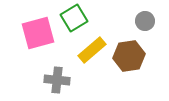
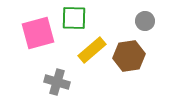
green square: rotated 32 degrees clockwise
gray cross: moved 2 px down; rotated 10 degrees clockwise
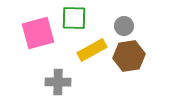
gray circle: moved 21 px left, 5 px down
yellow rectangle: rotated 12 degrees clockwise
gray cross: moved 1 px right; rotated 15 degrees counterclockwise
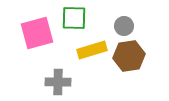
pink square: moved 1 px left
yellow rectangle: rotated 12 degrees clockwise
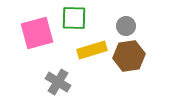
gray circle: moved 2 px right
gray cross: rotated 30 degrees clockwise
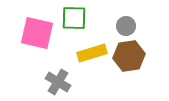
pink square: rotated 28 degrees clockwise
yellow rectangle: moved 3 px down
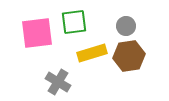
green square: moved 4 px down; rotated 8 degrees counterclockwise
pink square: rotated 20 degrees counterclockwise
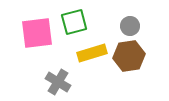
green square: rotated 8 degrees counterclockwise
gray circle: moved 4 px right
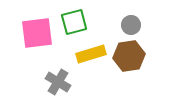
gray circle: moved 1 px right, 1 px up
yellow rectangle: moved 1 px left, 1 px down
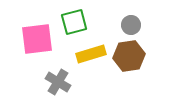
pink square: moved 6 px down
